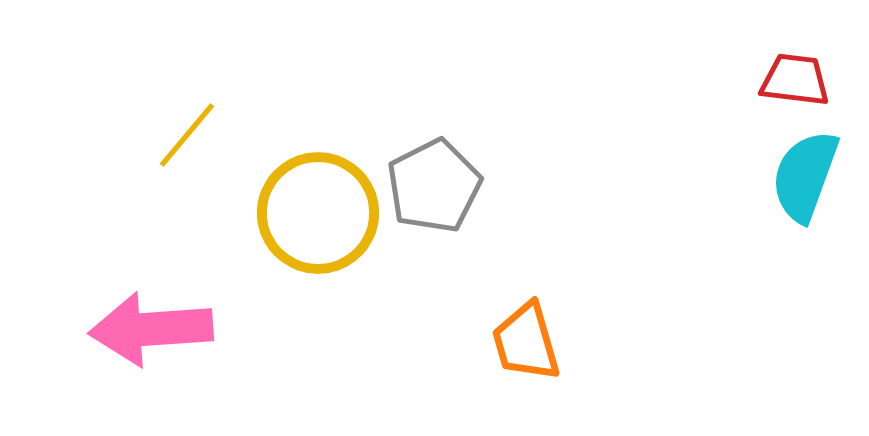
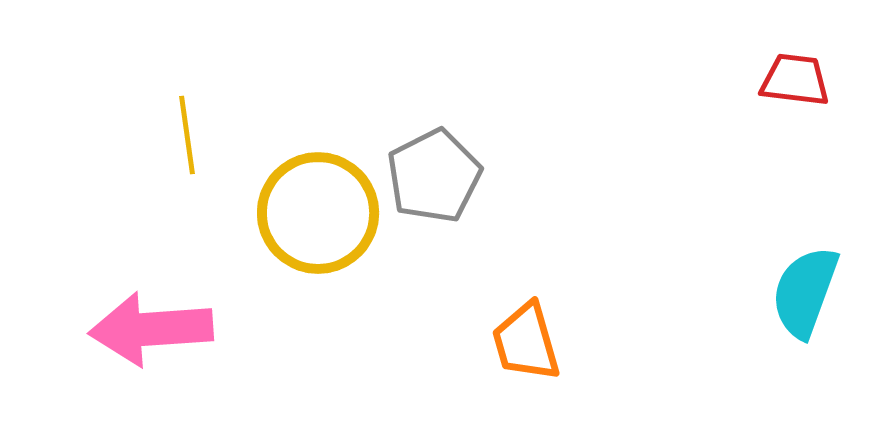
yellow line: rotated 48 degrees counterclockwise
cyan semicircle: moved 116 px down
gray pentagon: moved 10 px up
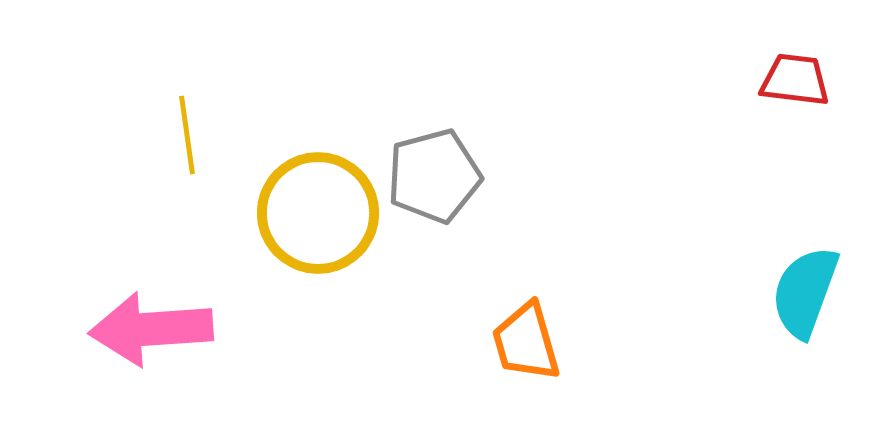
gray pentagon: rotated 12 degrees clockwise
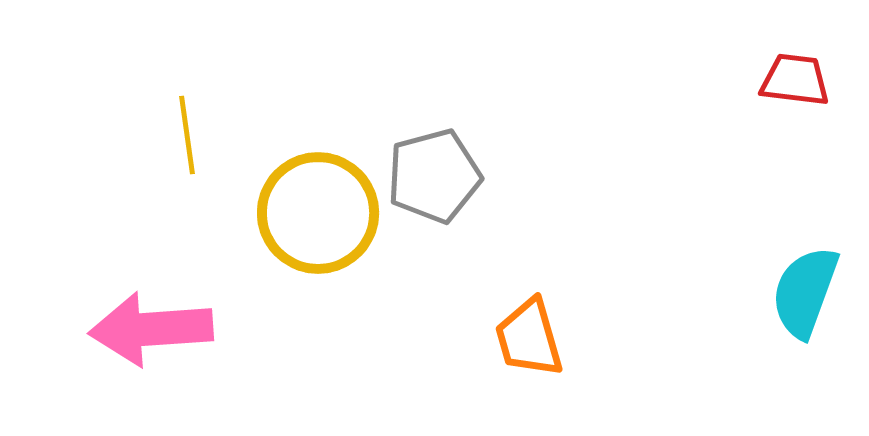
orange trapezoid: moved 3 px right, 4 px up
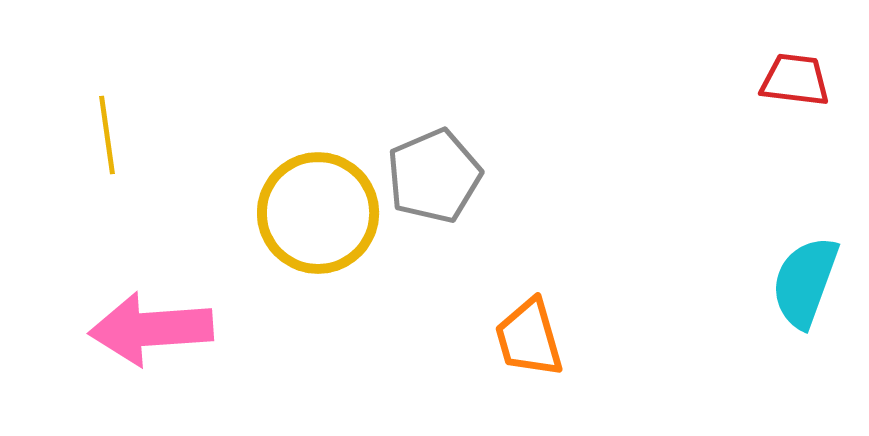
yellow line: moved 80 px left
gray pentagon: rotated 8 degrees counterclockwise
cyan semicircle: moved 10 px up
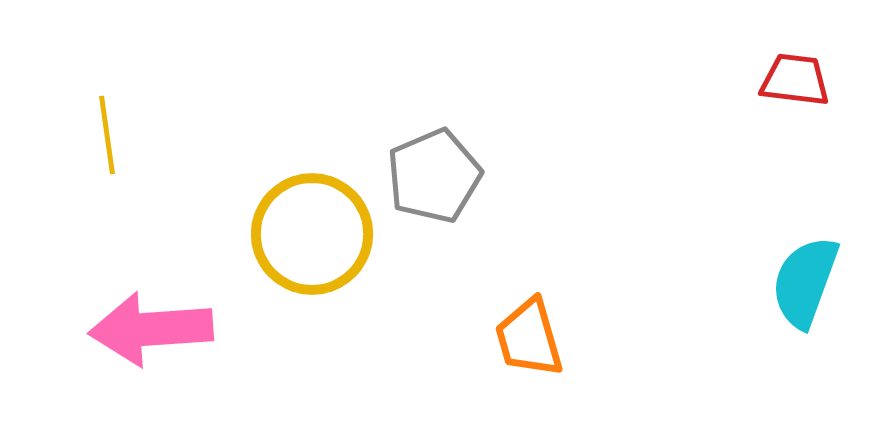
yellow circle: moved 6 px left, 21 px down
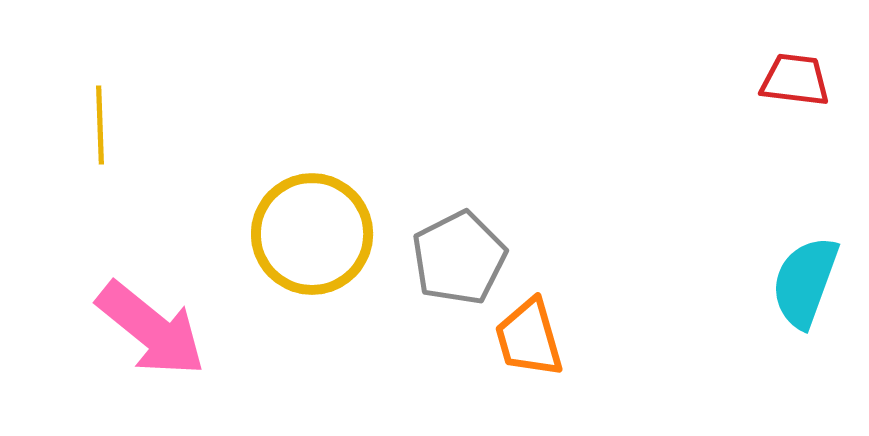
yellow line: moved 7 px left, 10 px up; rotated 6 degrees clockwise
gray pentagon: moved 25 px right, 82 px down; rotated 4 degrees counterclockwise
pink arrow: rotated 137 degrees counterclockwise
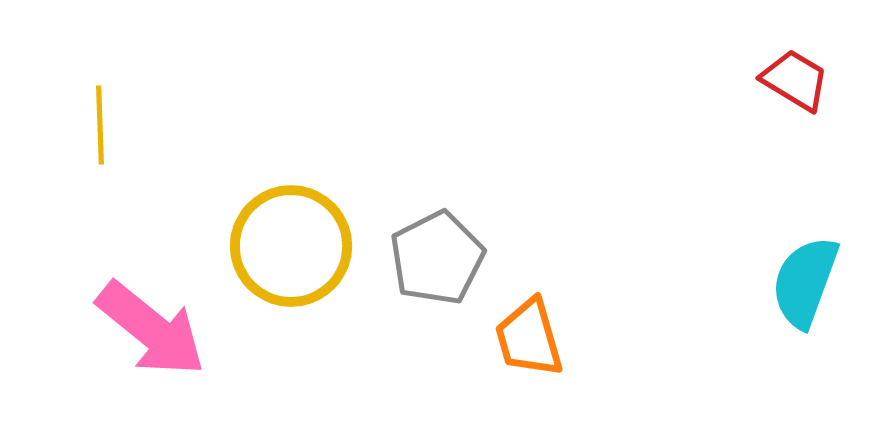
red trapezoid: rotated 24 degrees clockwise
yellow circle: moved 21 px left, 12 px down
gray pentagon: moved 22 px left
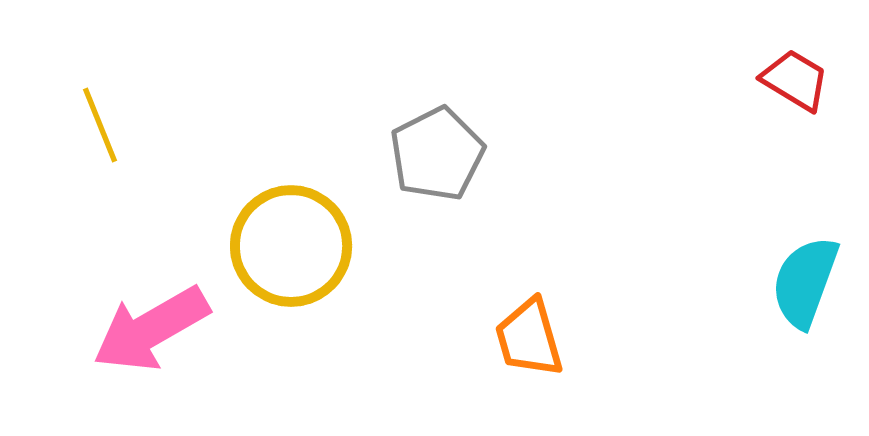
yellow line: rotated 20 degrees counterclockwise
gray pentagon: moved 104 px up
pink arrow: rotated 111 degrees clockwise
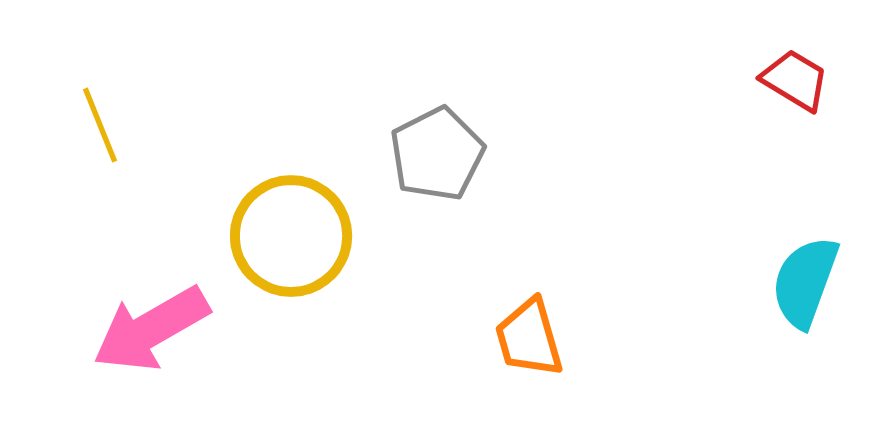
yellow circle: moved 10 px up
